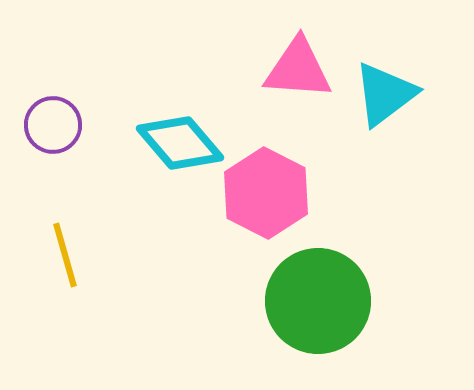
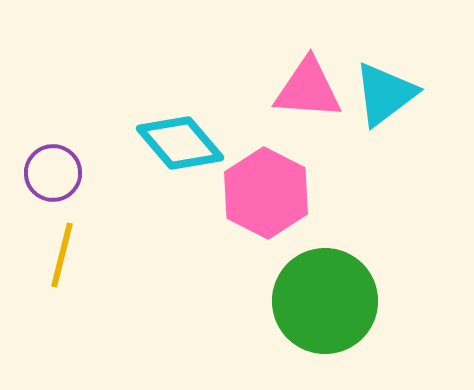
pink triangle: moved 10 px right, 20 px down
purple circle: moved 48 px down
yellow line: moved 3 px left; rotated 30 degrees clockwise
green circle: moved 7 px right
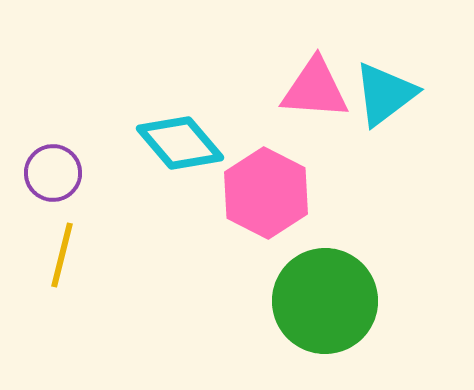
pink triangle: moved 7 px right
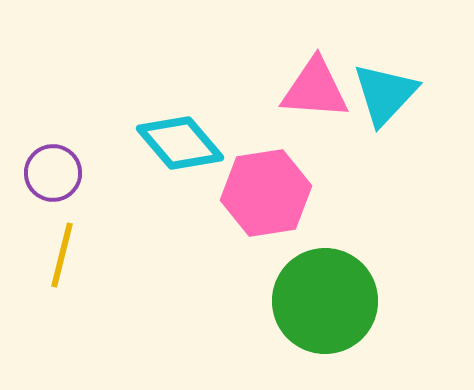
cyan triangle: rotated 10 degrees counterclockwise
pink hexagon: rotated 24 degrees clockwise
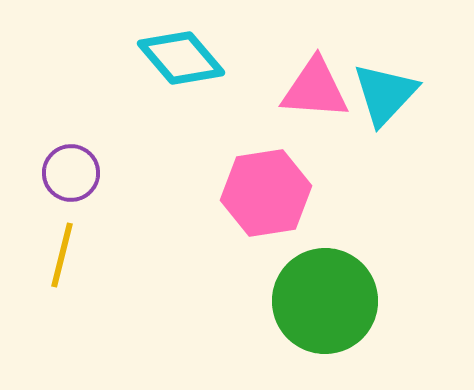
cyan diamond: moved 1 px right, 85 px up
purple circle: moved 18 px right
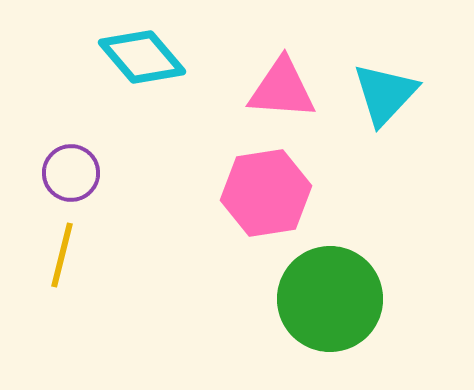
cyan diamond: moved 39 px left, 1 px up
pink triangle: moved 33 px left
green circle: moved 5 px right, 2 px up
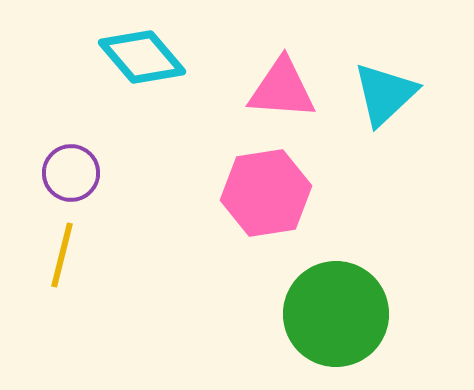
cyan triangle: rotated 4 degrees clockwise
green circle: moved 6 px right, 15 px down
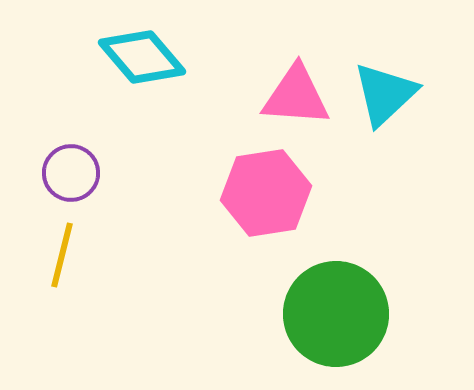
pink triangle: moved 14 px right, 7 px down
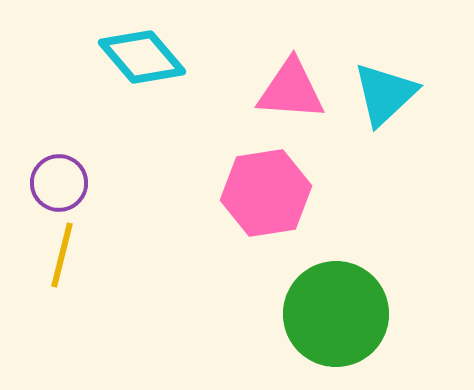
pink triangle: moved 5 px left, 6 px up
purple circle: moved 12 px left, 10 px down
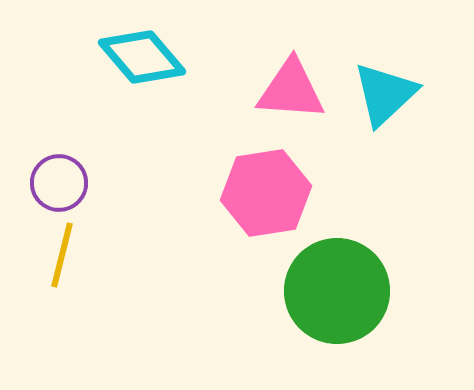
green circle: moved 1 px right, 23 px up
